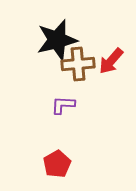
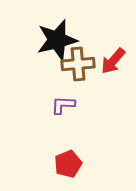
red arrow: moved 2 px right
red pentagon: moved 11 px right; rotated 8 degrees clockwise
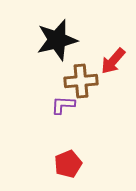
brown cross: moved 3 px right, 17 px down
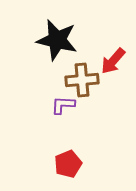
black star: rotated 27 degrees clockwise
brown cross: moved 1 px right, 1 px up
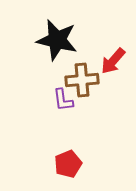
purple L-shape: moved 5 px up; rotated 100 degrees counterclockwise
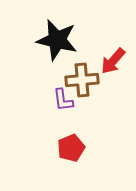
red pentagon: moved 3 px right, 16 px up
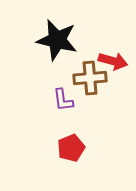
red arrow: rotated 116 degrees counterclockwise
brown cross: moved 8 px right, 2 px up
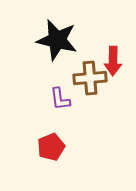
red arrow: rotated 76 degrees clockwise
purple L-shape: moved 3 px left, 1 px up
red pentagon: moved 20 px left, 1 px up
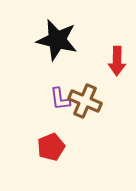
red arrow: moved 4 px right
brown cross: moved 5 px left, 23 px down; rotated 28 degrees clockwise
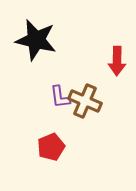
black star: moved 21 px left
purple L-shape: moved 2 px up
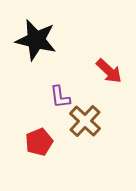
red arrow: moved 8 px left, 10 px down; rotated 48 degrees counterclockwise
brown cross: moved 20 px down; rotated 20 degrees clockwise
red pentagon: moved 12 px left, 5 px up
